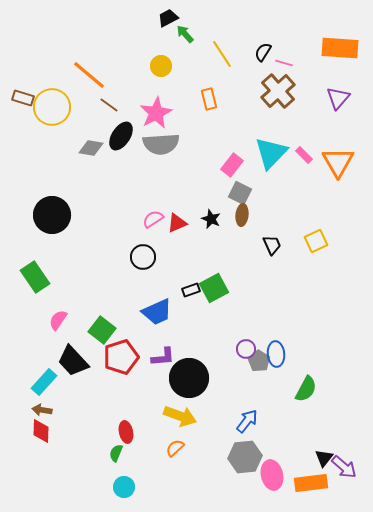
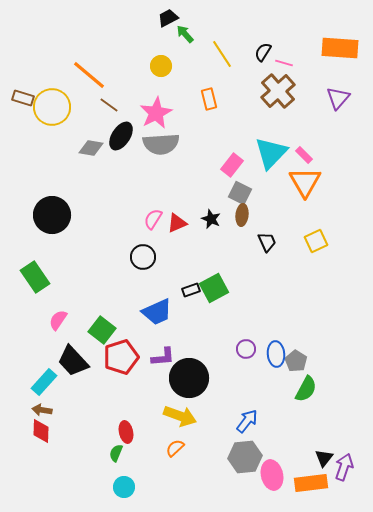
orange triangle at (338, 162): moved 33 px left, 20 px down
pink semicircle at (153, 219): rotated 25 degrees counterclockwise
black trapezoid at (272, 245): moved 5 px left, 3 px up
gray pentagon at (259, 361): moved 37 px right
purple arrow at (344, 467): rotated 112 degrees counterclockwise
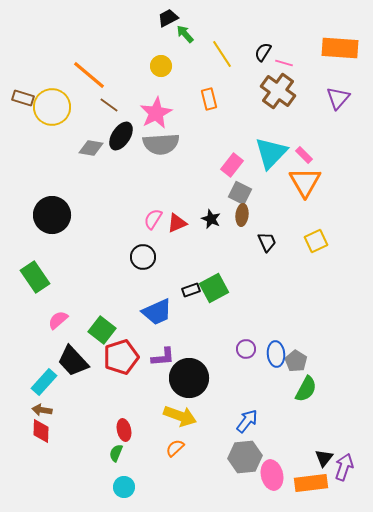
brown cross at (278, 91): rotated 12 degrees counterclockwise
pink semicircle at (58, 320): rotated 15 degrees clockwise
red ellipse at (126, 432): moved 2 px left, 2 px up
